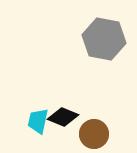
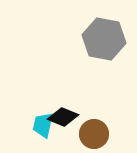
cyan trapezoid: moved 5 px right, 4 px down
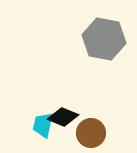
brown circle: moved 3 px left, 1 px up
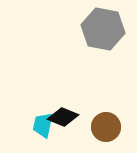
gray hexagon: moved 1 px left, 10 px up
brown circle: moved 15 px right, 6 px up
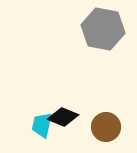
cyan trapezoid: moved 1 px left
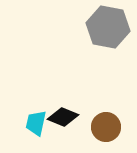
gray hexagon: moved 5 px right, 2 px up
cyan trapezoid: moved 6 px left, 2 px up
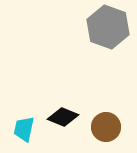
gray hexagon: rotated 9 degrees clockwise
cyan trapezoid: moved 12 px left, 6 px down
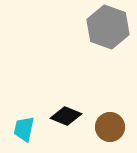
black diamond: moved 3 px right, 1 px up
brown circle: moved 4 px right
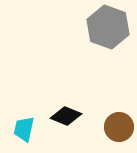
brown circle: moved 9 px right
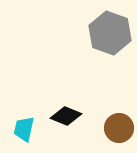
gray hexagon: moved 2 px right, 6 px down
brown circle: moved 1 px down
